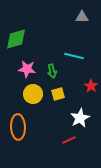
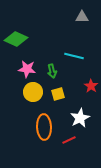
green diamond: rotated 40 degrees clockwise
yellow circle: moved 2 px up
orange ellipse: moved 26 px right
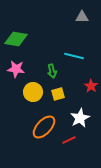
green diamond: rotated 15 degrees counterclockwise
pink star: moved 11 px left
orange ellipse: rotated 45 degrees clockwise
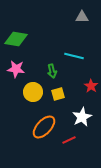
white star: moved 2 px right, 1 px up
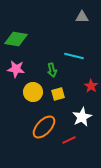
green arrow: moved 1 px up
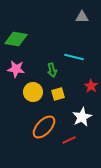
cyan line: moved 1 px down
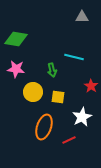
yellow square: moved 3 px down; rotated 24 degrees clockwise
orange ellipse: rotated 25 degrees counterclockwise
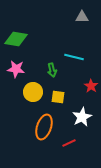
red line: moved 3 px down
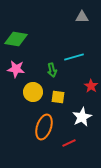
cyan line: rotated 30 degrees counterclockwise
